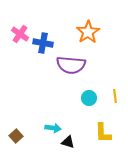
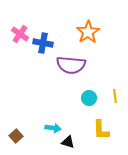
yellow L-shape: moved 2 px left, 3 px up
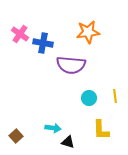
orange star: rotated 25 degrees clockwise
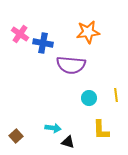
yellow line: moved 1 px right, 1 px up
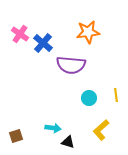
blue cross: rotated 30 degrees clockwise
yellow L-shape: rotated 50 degrees clockwise
brown square: rotated 24 degrees clockwise
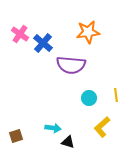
yellow L-shape: moved 1 px right, 3 px up
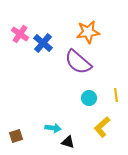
purple semicircle: moved 7 px right, 3 px up; rotated 36 degrees clockwise
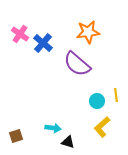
purple semicircle: moved 1 px left, 2 px down
cyan circle: moved 8 px right, 3 px down
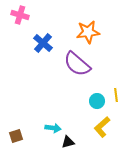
pink cross: moved 19 px up; rotated 18 degrees counterclockwise
black triangle: rotated 32 degrees counterclockwise
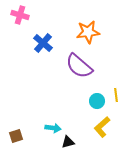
purple semicircle: moved 2 px right, 2 px down
